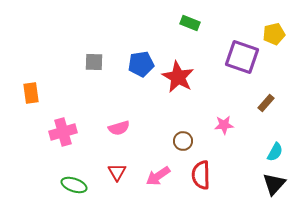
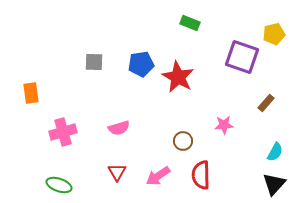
green ellipse: moved 15 px left
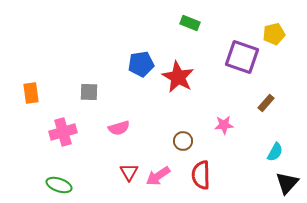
gray square: moved 5 px left, 30 px down
red triangle: moved 12 px right
black triangle: moved 13 px right, 1 px up
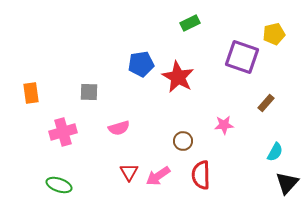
green rectangle: rotated 48 degrees counterclockwise
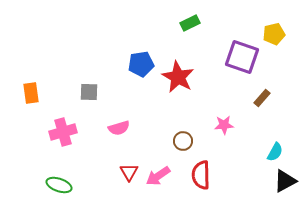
brown rectangle: moved 4 px left, 5 px up
black triangle: moved 2 px left, 2 px up; rotated 20 degrees clockwise
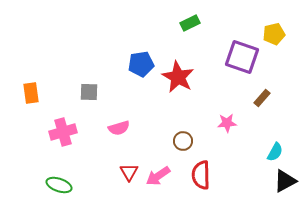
pink star: moved 3 px right, 2 px up
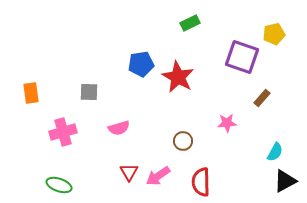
red semicircle: moved 7 px down
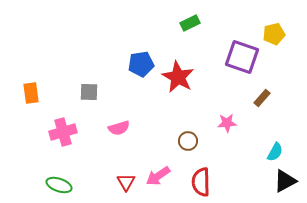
brown circle: moved 5 px right
red triangle: moved 3 px left, 10 px down
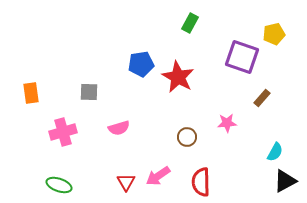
green rectangle: rotated 36 degrees counterclockwise
brown circle: moved 1 px left, 4 px up
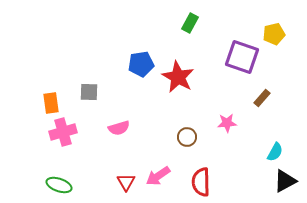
orange rectangle: moved 20 px right, 10 px down
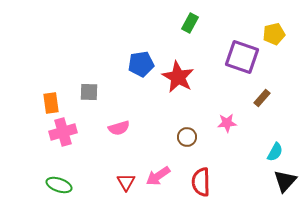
black triangle: rotated 20 degrees counterclockwise
